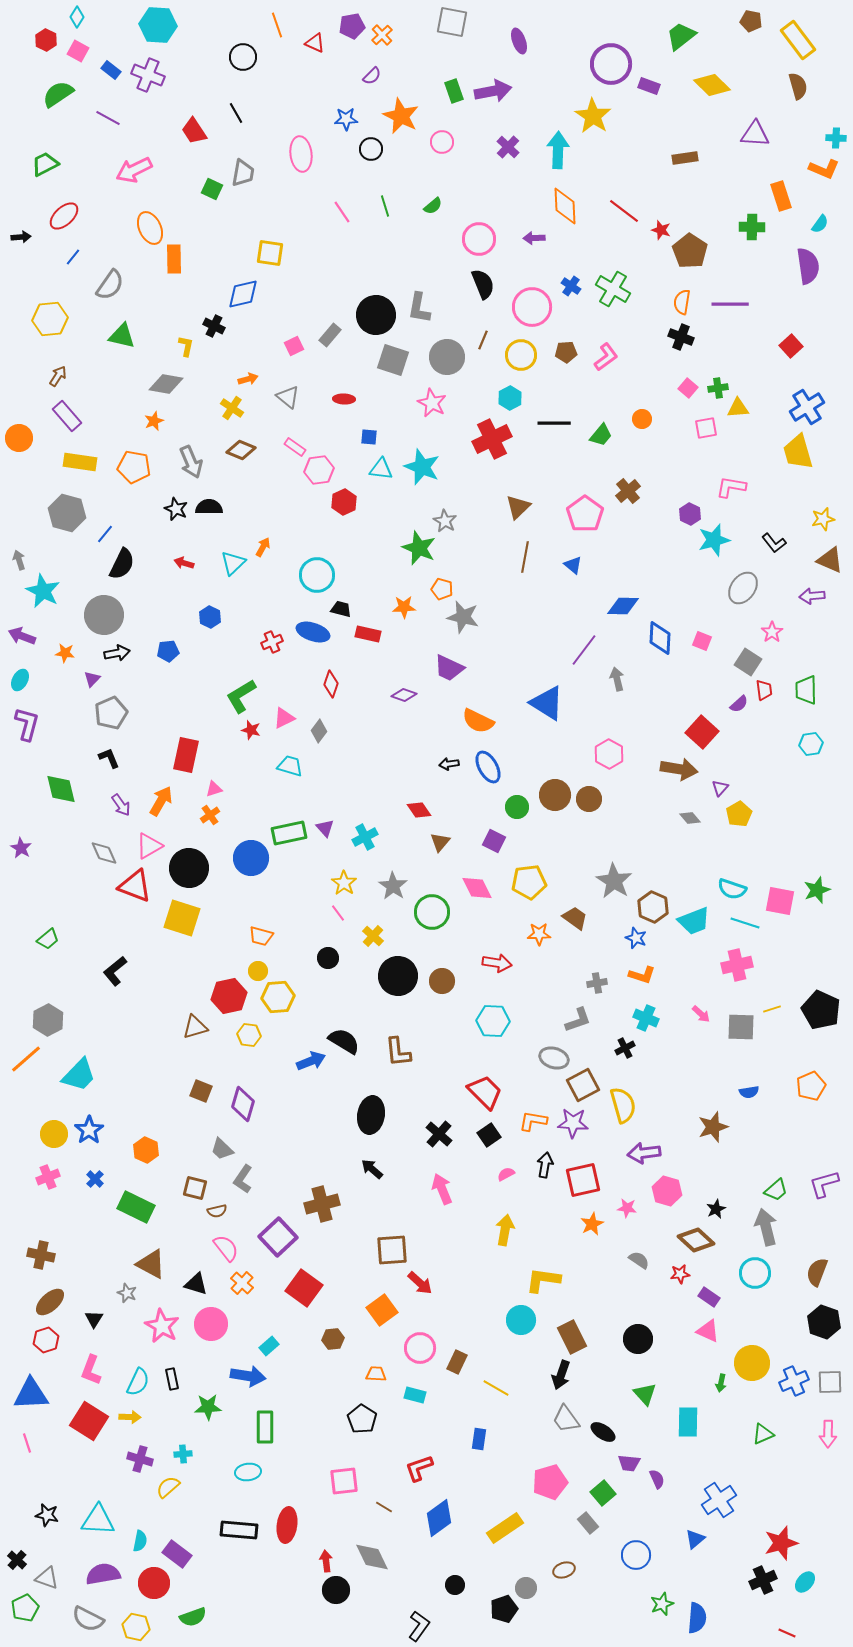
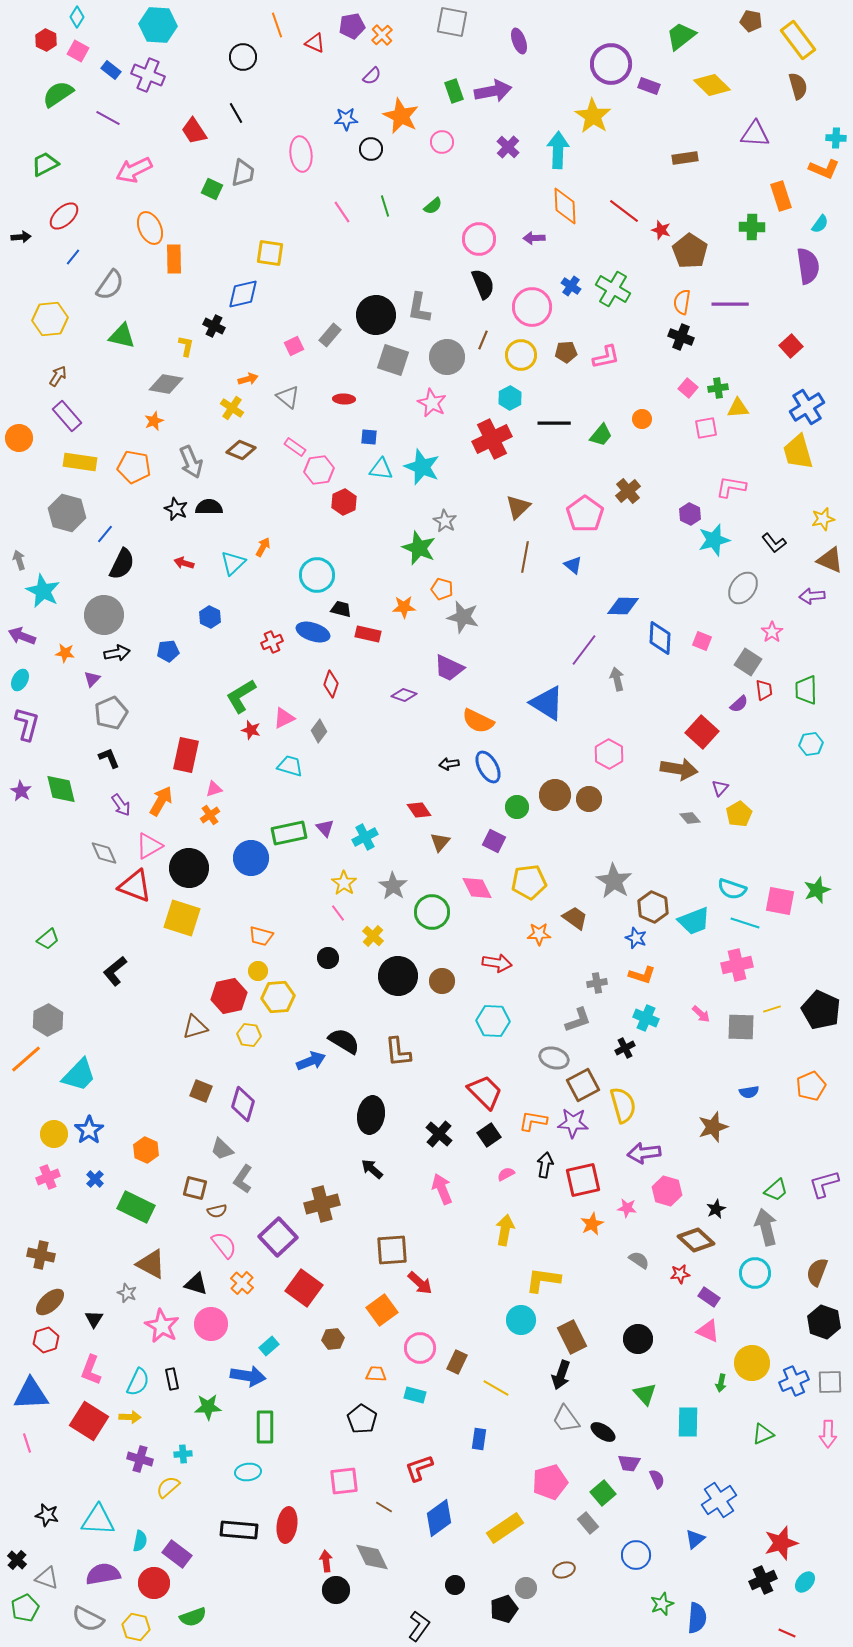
pink L-shape at (606, 357): rotated 24 degrees clockwise
purple star at (21, 848): moved 57 px up
pink semicircle at (226, 1248): moved 2 px left, 3 px up
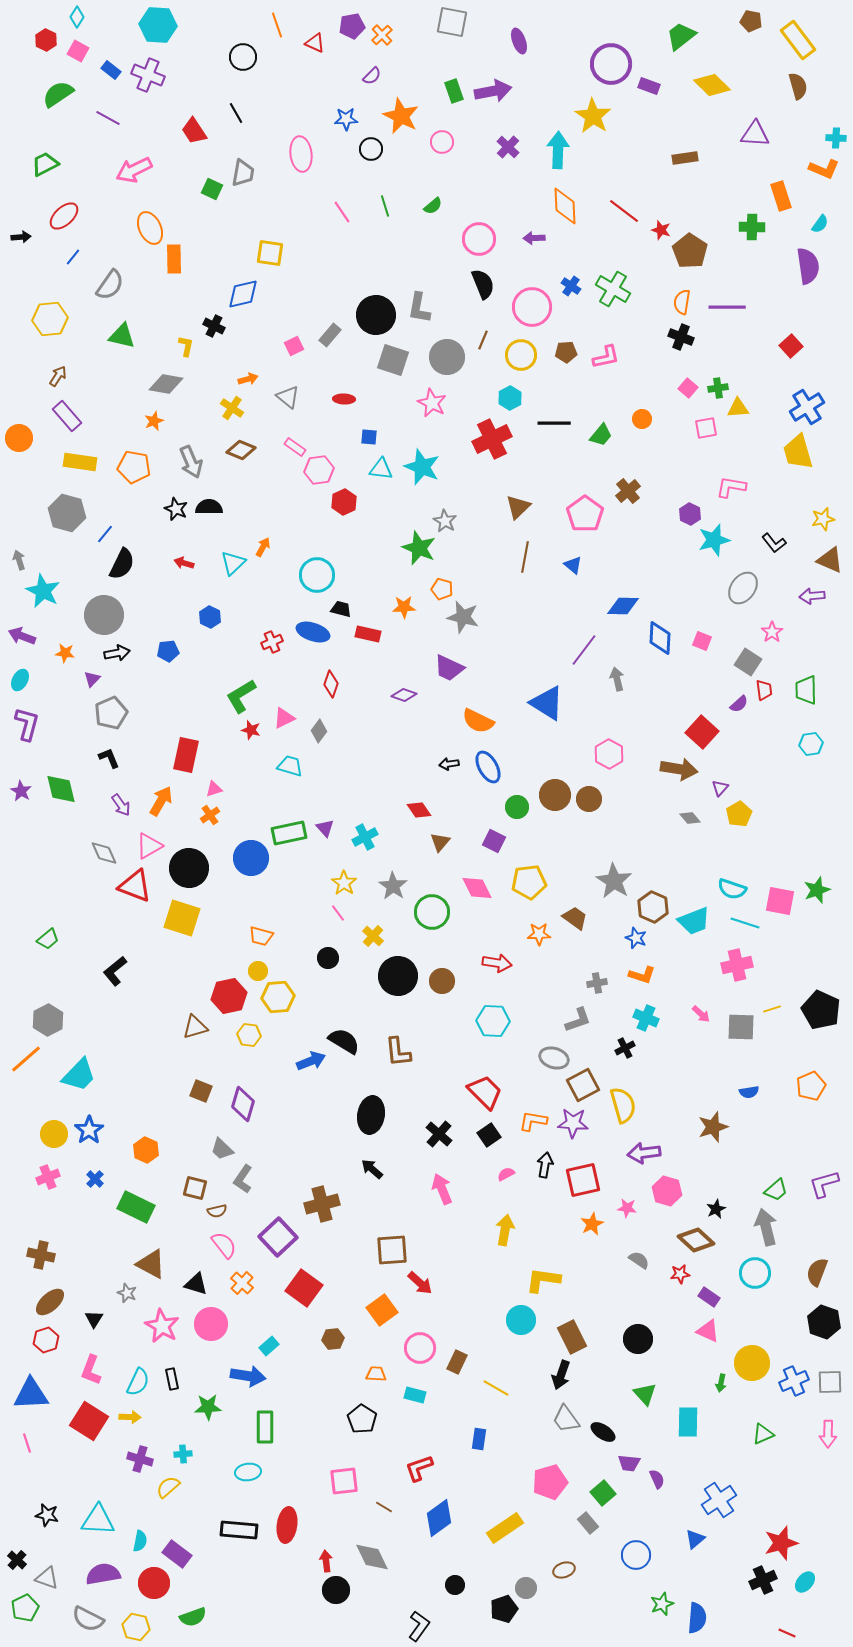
purple line at (730, 304): moved 3 px left, 3 px down
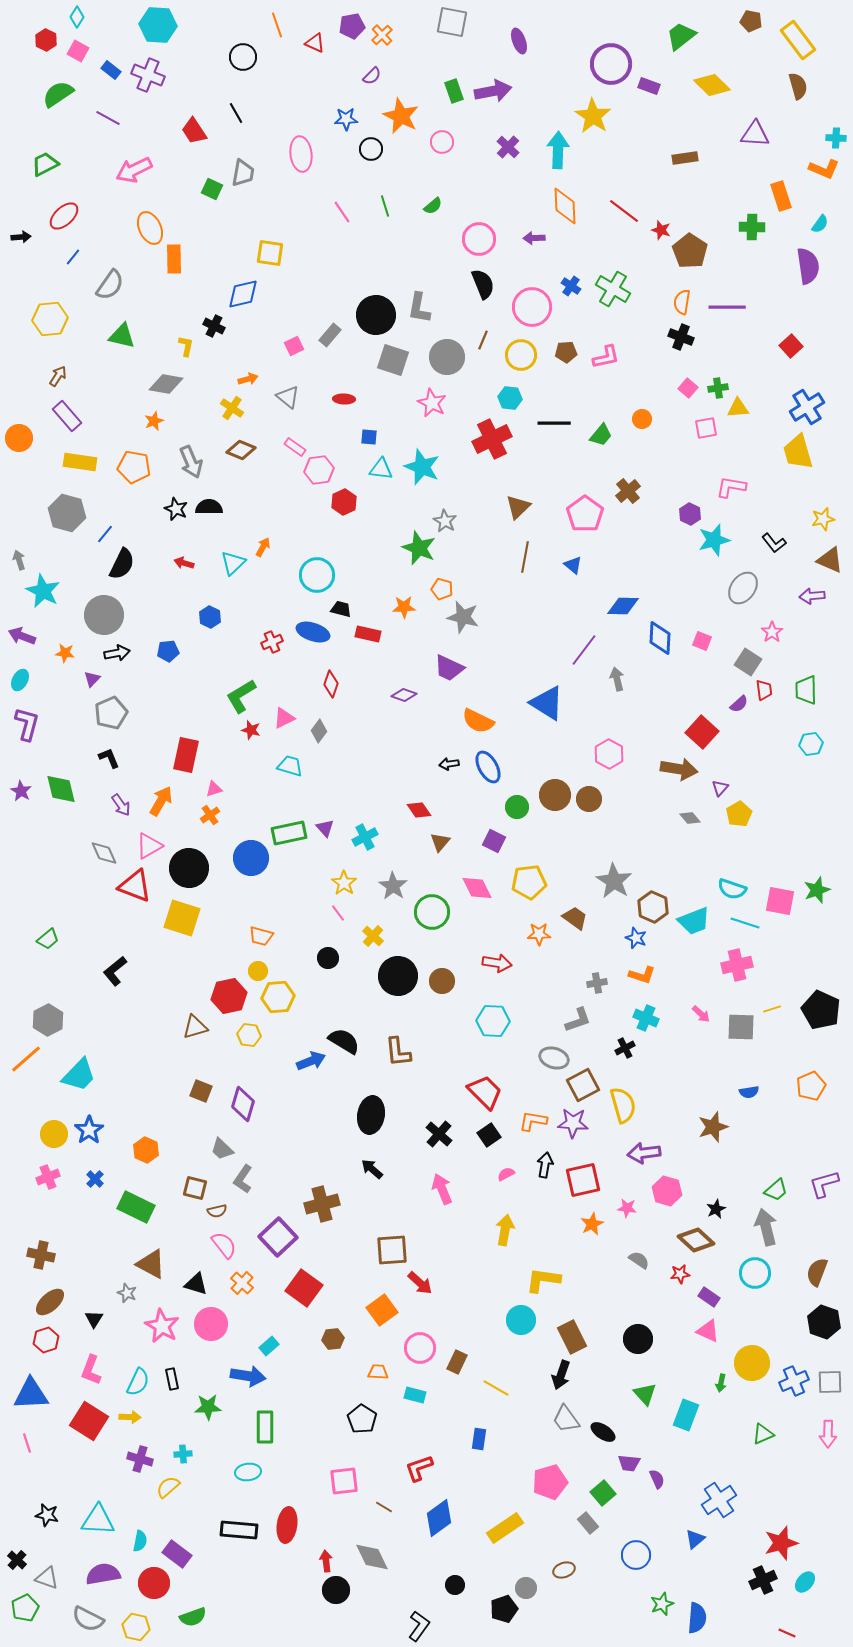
cyan hexagon at (510, 398): rotated 25 degrees counterclockwise
orange trapezoid at (376, 1374): moved 2 px right, 2 px up
cyan rectangle at (688, 1422): moved 2 px left, 7 px up; rotated 20 degrees clockwise
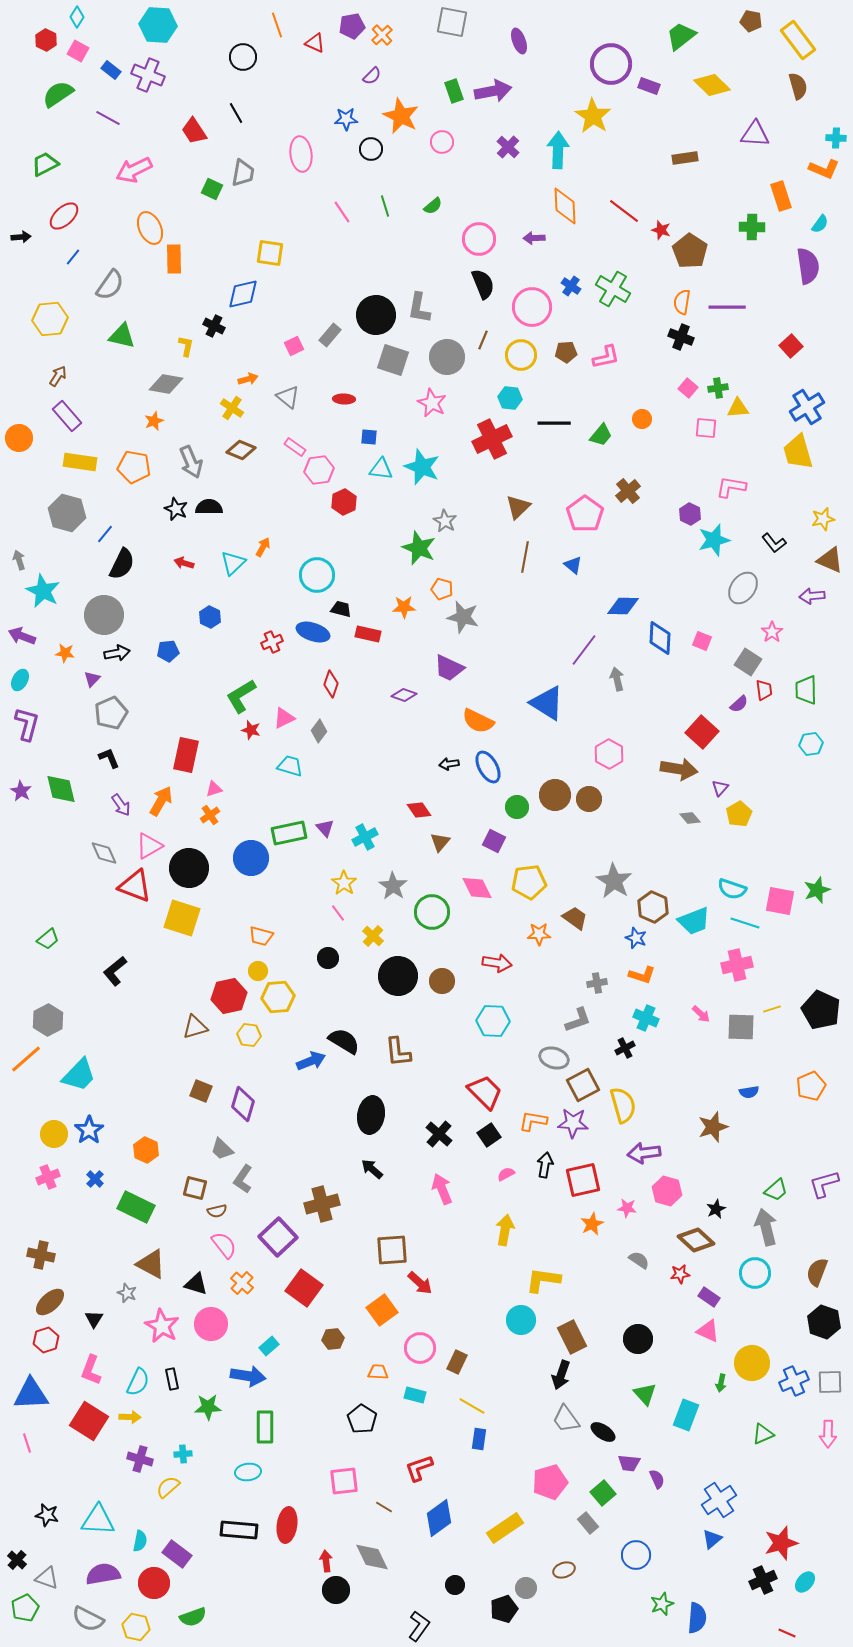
pink square at (706, 428): rotated 15 degrees clockwise
yellow line at (496, 1388): moved 24 px left, 18 px down
blue triangle at (695, 1539): moved 17 px right
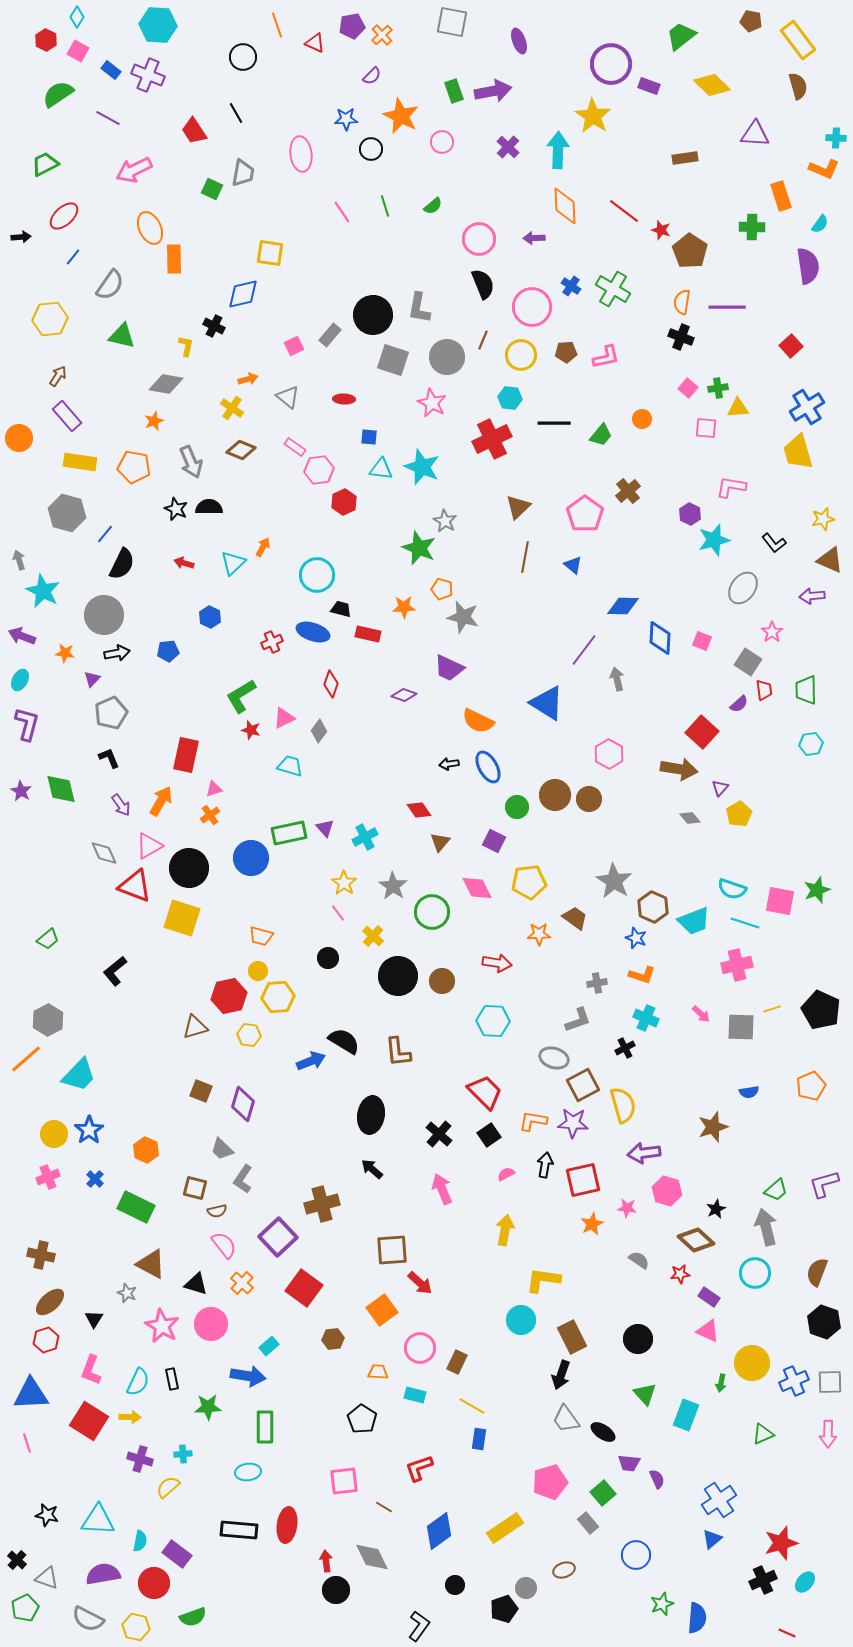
black circle at (376, 315): moved 3 px left
blue diamond at (439, 1518): moved 13 px down
